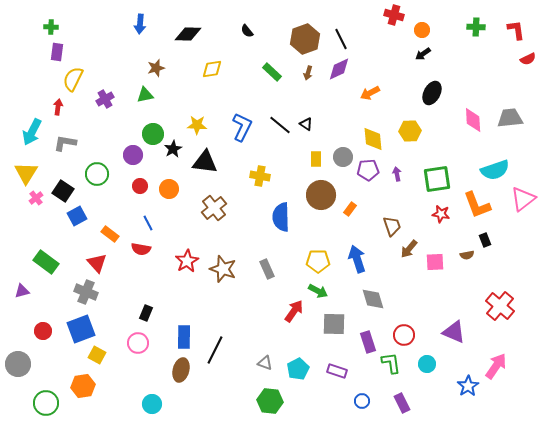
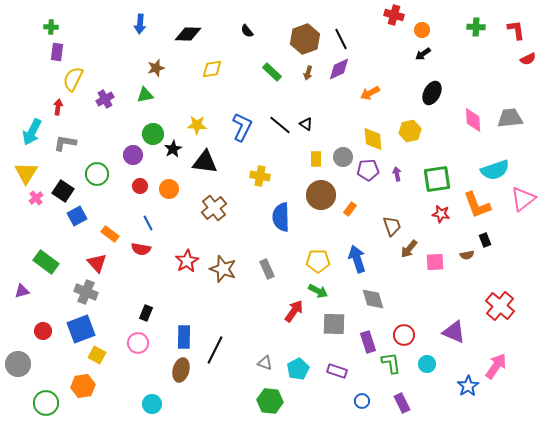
yellow hexagon at (410, 131): rotated 10 degrees counterclockwise
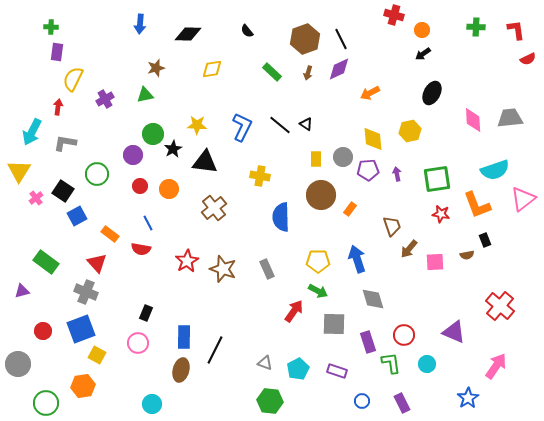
yellow triangle at (26, 173): moved 7 px left, 2 px up
blue star at (468, 386): moved 12 px down
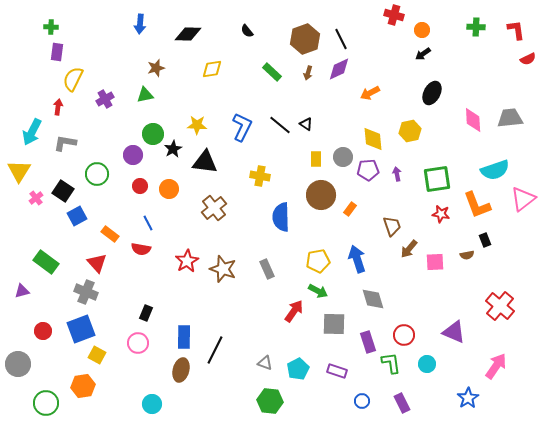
yellow pentagon at (318, 261): rotated 10 degrees counterclockwise
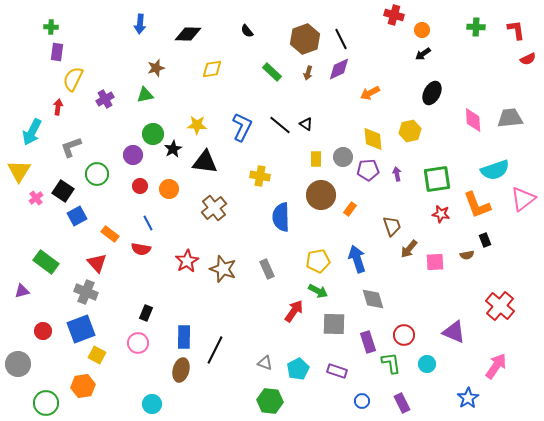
gray L-shape at (65, 143): moved 6 px right, 4 px down; rotated 30 degrees counterclockwise
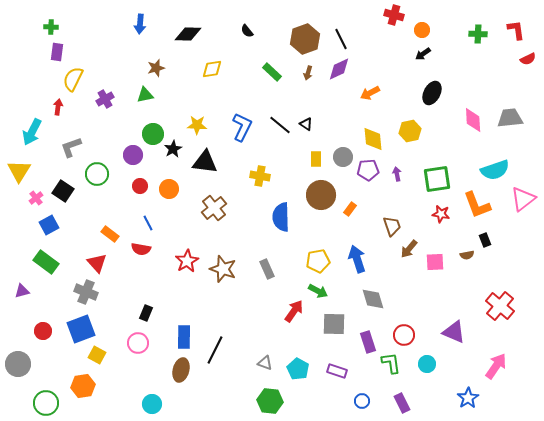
green cross at (476, 27): moved 2 px right, 7 px down
blue square at (77, 216): moved 28 px left, 9 px down
cyan pentagon at (298, 369): rotated 15 degrees counterclockwise
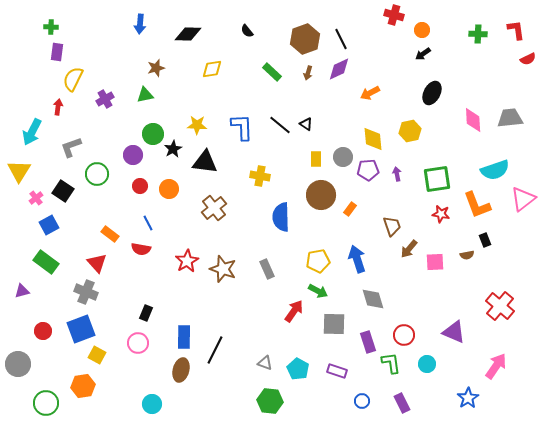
blue L-shape at (242, 127): rotated 28 degrees counterclockwise
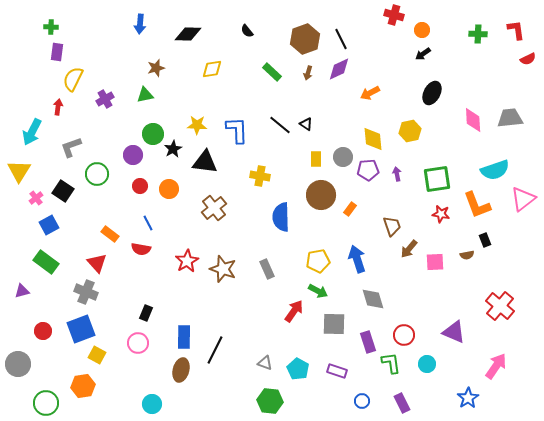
blue L-shape at (242, 127): moved 5 px left, 3 px down
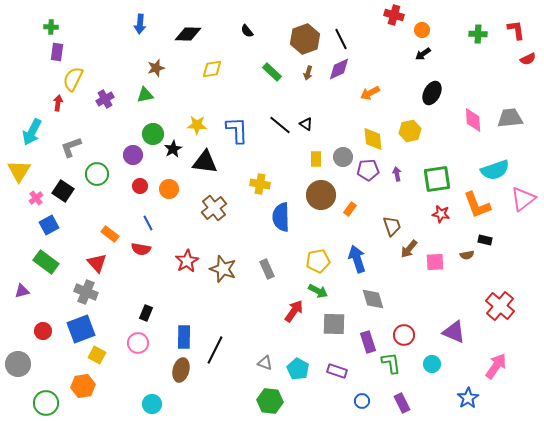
red arrow at (58, 107): moved 4 px up
yellow cross at (260, 176): moved 8 px down
black rectangle at (485, 240): rotated 56 degrees counterclockwise
cyan circle at (427, 364): moved 5 px right
